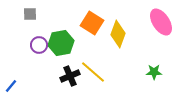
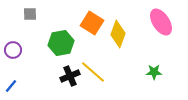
purple circle: moved 26 px left, 5 px down
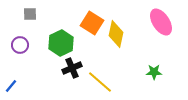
yellow diamond: moved 2 px left; rotated 8 degrees counterclockwise
green hexagon: rotated 15 degrees counterclockwise
purple circle: moved 7 px right, 5 px up
yellow line: moved 7 px right, 10 px down
black cross: moved 2 px right, 8 px up
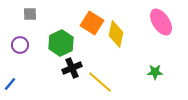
green star: moved 1 px right
blue line: moved 1 px left, 2 px up
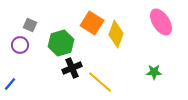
gray square: moved 11 px down; rotated 24 degrees clockwise
yellow diamond: rotated 8 degrees clockwise
green hexagon: rotated 10 degrees clockwise
green star: moved 1 px left
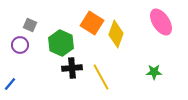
green hexagon: rotated 20 degrees counterclockwise
black cross: rotated 18 degrees clockwise
yellow line: moved 1 px right, 5 px up; rotated 20 degrees clockwise
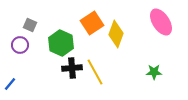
orange square: rotated 25 degrees clockwise
yellow line: moved 6 px left, 5 px up
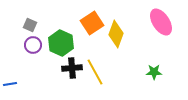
purple circle: moved 13 px right
blue line: rotated 40 degrees clockwise
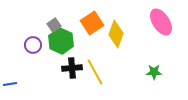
gray square: moved 24 px right; rotated 32 degrees clockwise
green hexagon: moved 2 px up
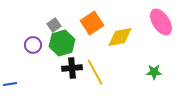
yellow diamond: moved 4 px right, 3 px down; rotated 60 degrees clockwise
green hexagon: moved 1 px right, 2 px down; rotated 20 degrees clockwise
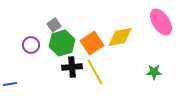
orange square: moved 20 px down
purple circle: moved 2 px left
black cross: moved 1 px up
